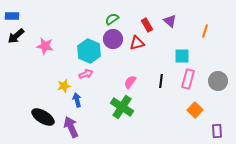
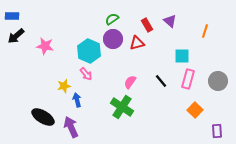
pink arrow: rotated 72 degrees clockwise
black line: rotated 48 degrees counterclockwise
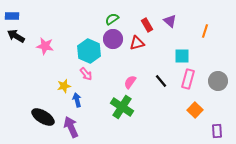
black arrow: rotated 72 degrees clockwise
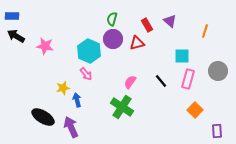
green semicircle: rotated 40 degrees counterclockwise
gray circle: moved 10 px up
yellow star: moved 1 px left, 2 px down
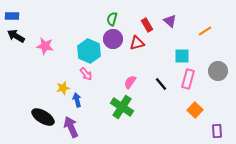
orange line: rotated 40 degrees clockwise
black line: moved 3 px down
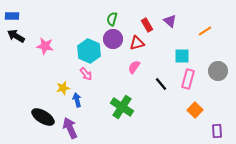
pink semicircle: moved 4 px right, 15 px up
purple arrow: moved 1 px left, 1 px down
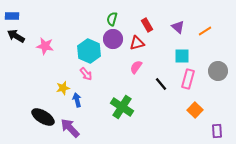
purple triangle: moved 8 px right, 6 px down
pink semicircle: moved 2 px right
purple arrow: rotated 20 degrees counterclockwise
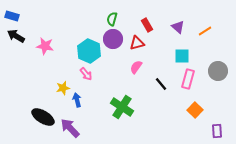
blue rectangle: rotated 16 degrees clockwise
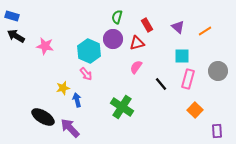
green semicircle: moved 5 px right, 2 px up
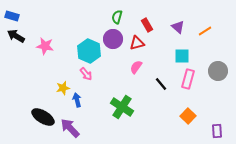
orange square: moved 7 px left, 6 px down
